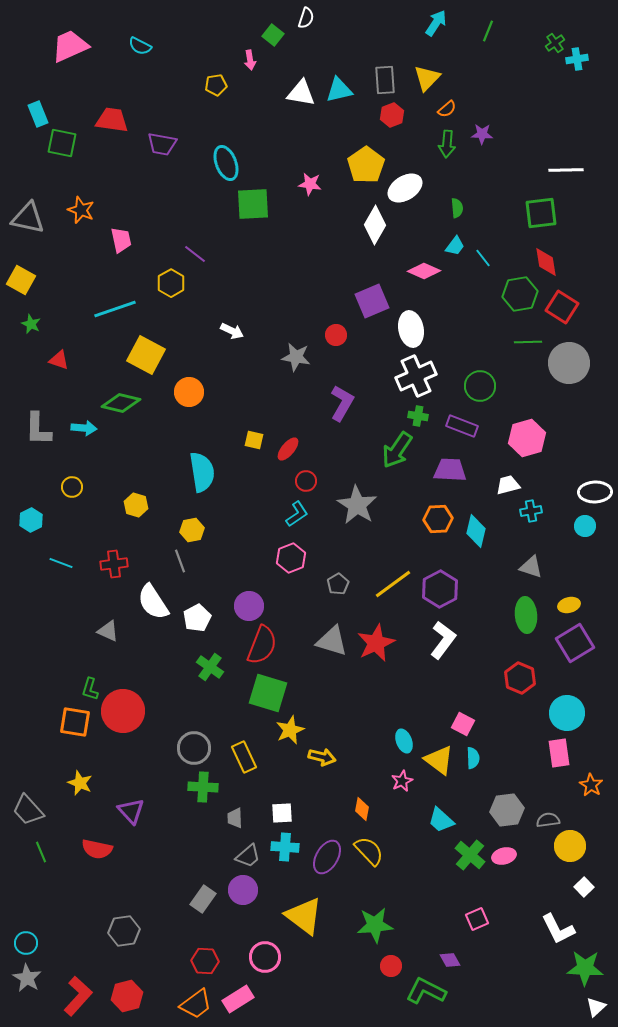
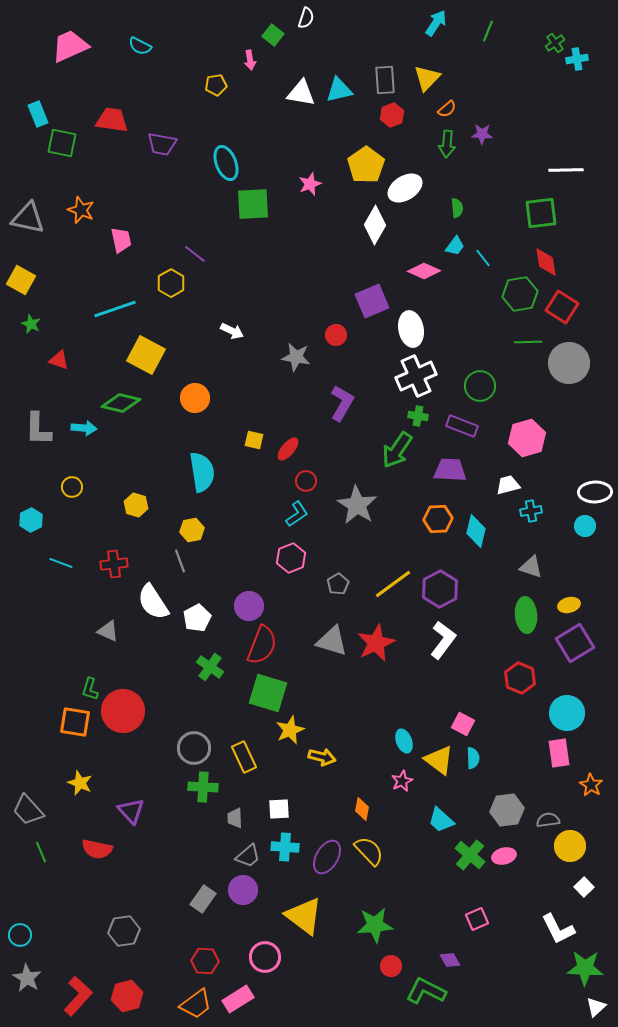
pink star at (310, 184): rotated 30 degrees counterclockwise
orange circle at (189, 392): moved 6 px right, 6 px down
white square at (282, 813): moved 3 px left, 4 px up
cyan circle at (26, 943): moved 6 px left, 8 px up
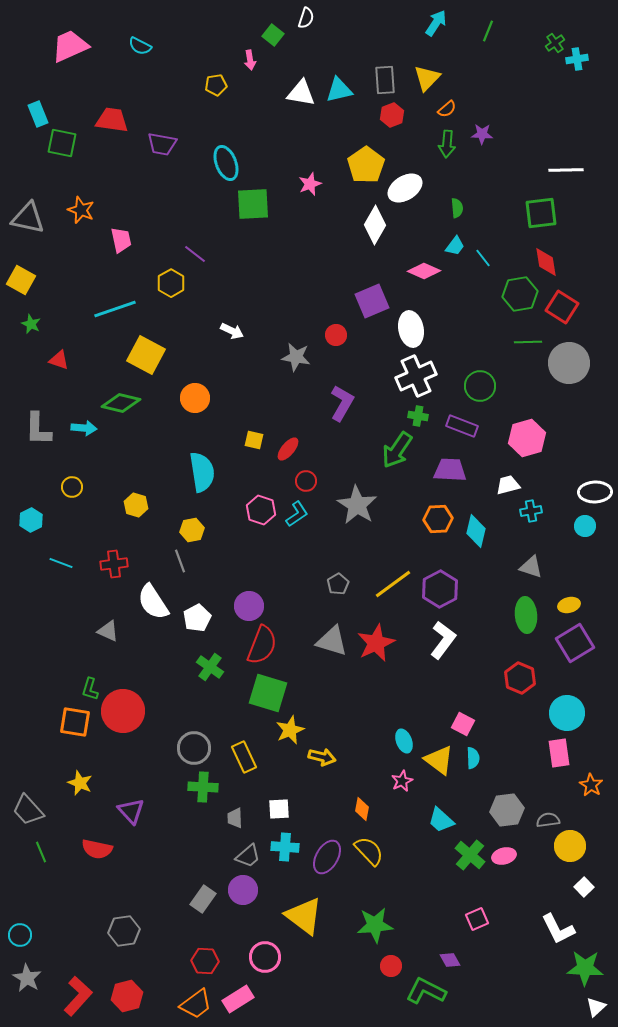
pink hexagon at (291, 558): moved 30 px left, 48 px up; rotated 20 degrees counterclockwise
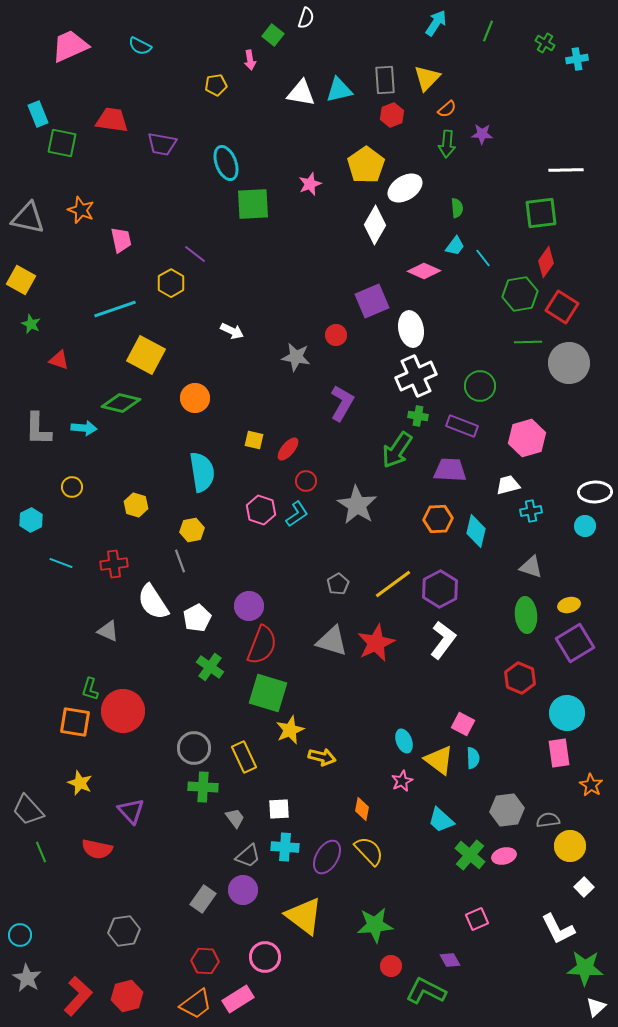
green cross at (555, 43): moved 10 px left; rotated 24 degrees counterclockwise
red diamond at (546, 262): rotated 44 degrees clockwise
gray trapezoid at (235, 818): rotated 145 degrees clockwise
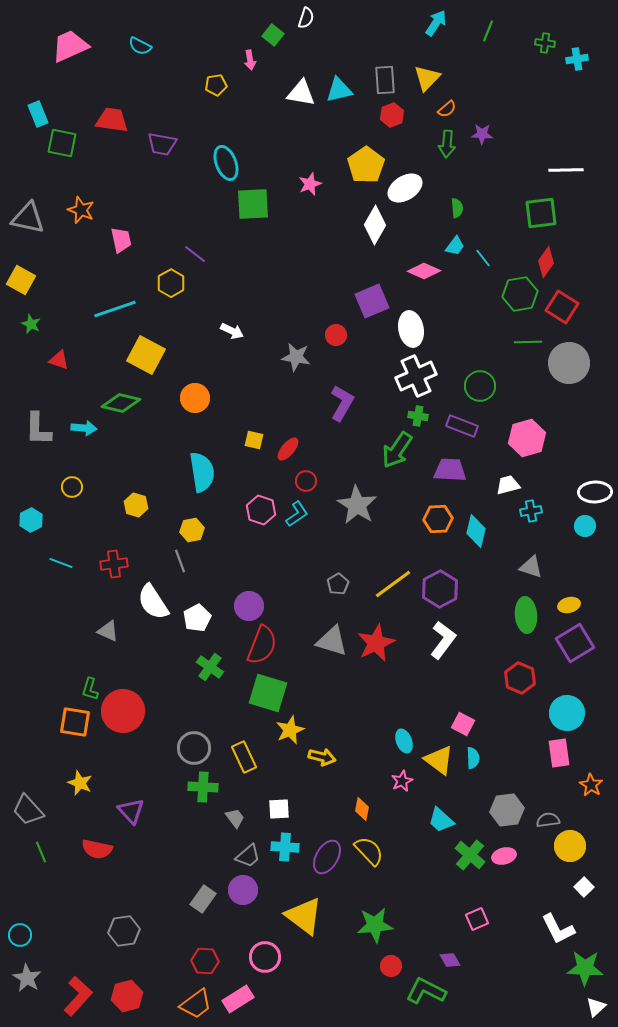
green cross at (545, 43): rotated 24 degrees counterclockwise
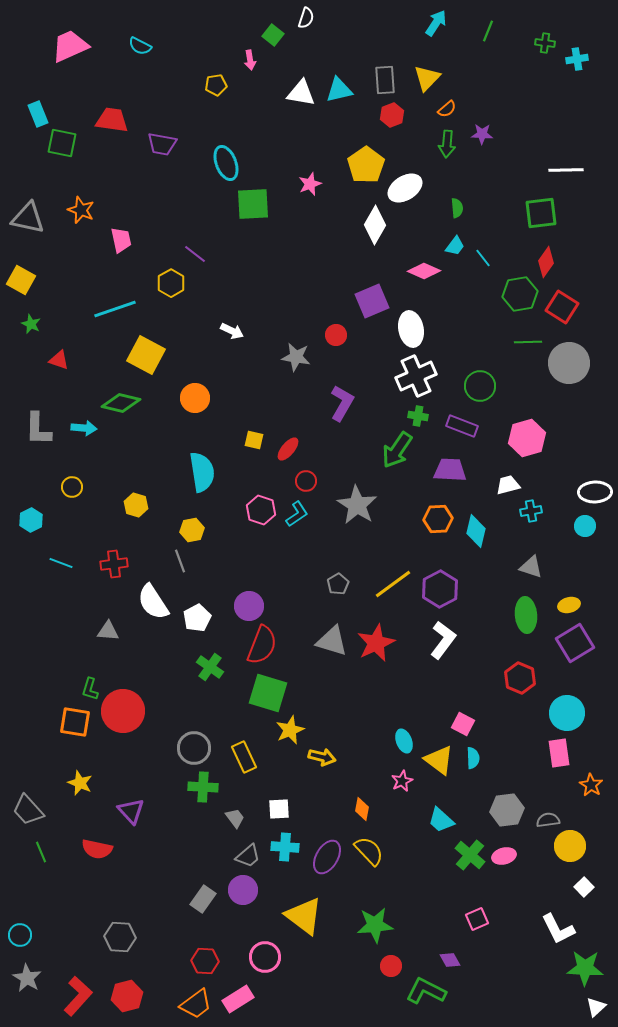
gray triangle at (108, 631): rotated 20 degrees counterclockwise
gray hexagon at (124, 931): moved 4 px left, 6 px down; rotated 12 degrees clockwise
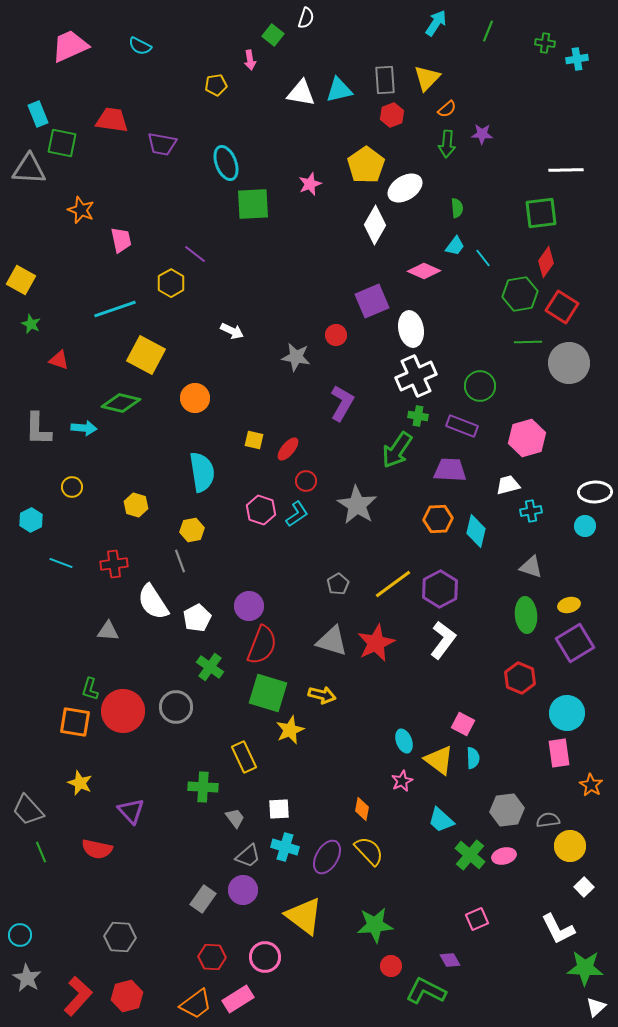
gray triangle at (28, 218): moved 1 px right, 49 px up; rotated 9 degrees counterclockwise
gray circle at (194, 748): moved 18 px left, 41 px up
yellow arrow at (322, 757): moved 62 px up
cyan cross at (285, 847): rotated 12 degrees clockwise
red hexagon at (205, 961): moved 7 px right, 4 px up
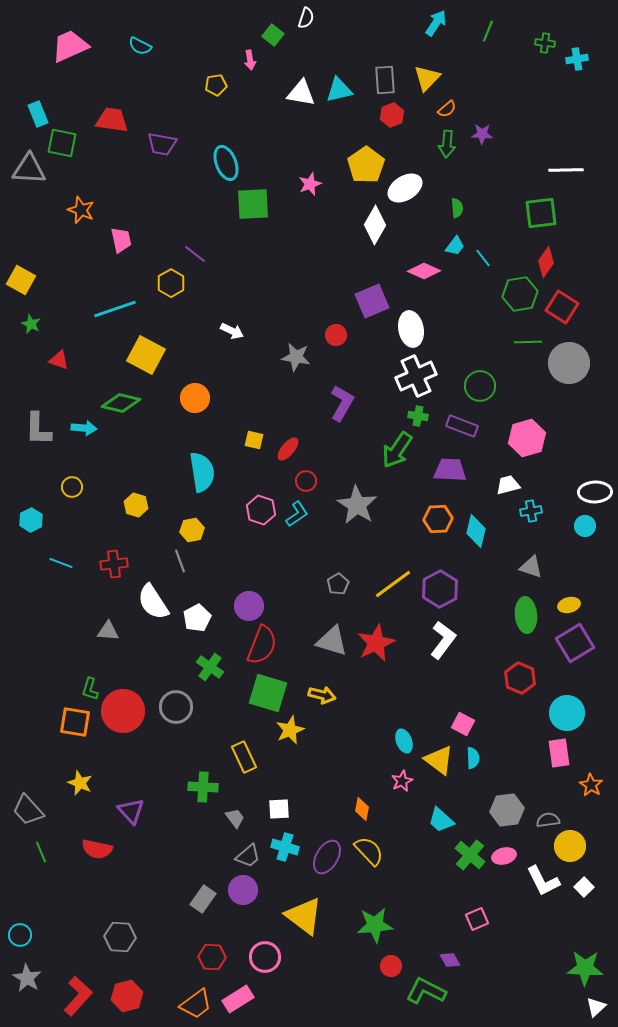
white L-shape at (558, 929): moved 15 px left, 48 px up
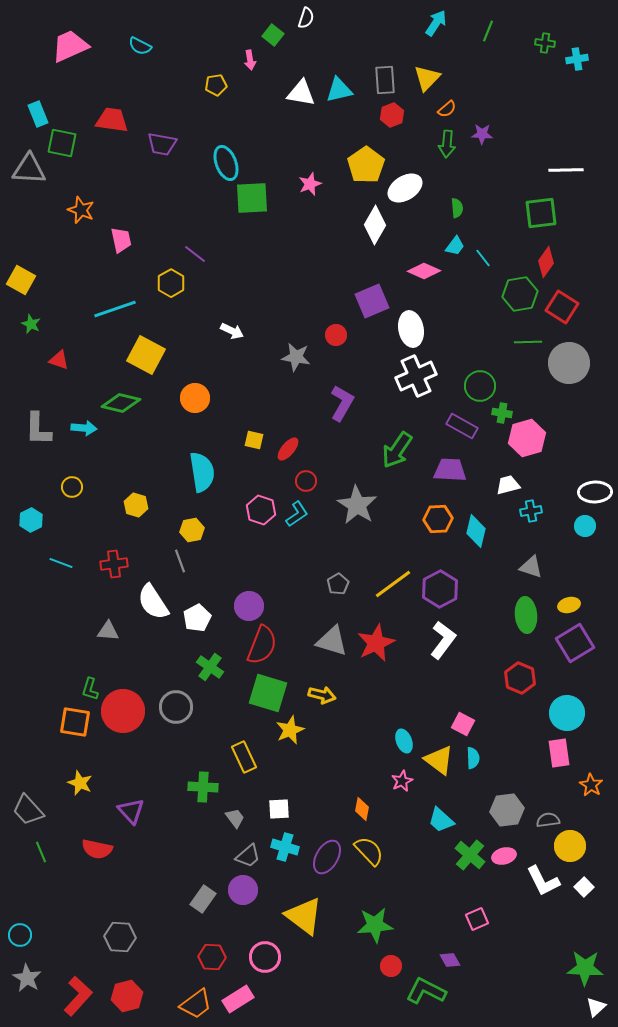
green square at (253, 204): moved 1 px left, 6 px up
green cross at (418, 416): moved 84 px right, 3 px up
purple rectangle at (462, 426): rotated 8 degrees clockwise
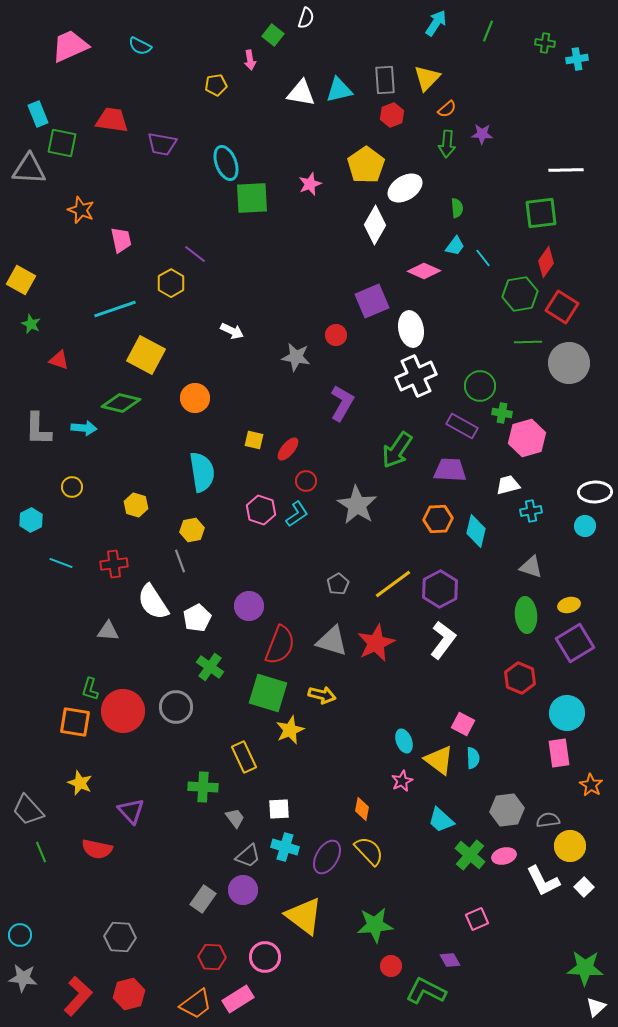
red semicircle at (262, 645): moved 18 px right
gray star at (27, 978): moved 4 px left; rotated 24 degrees counterclockwise
red hexagon at (127, 996): moved 2 px right, 2 px up
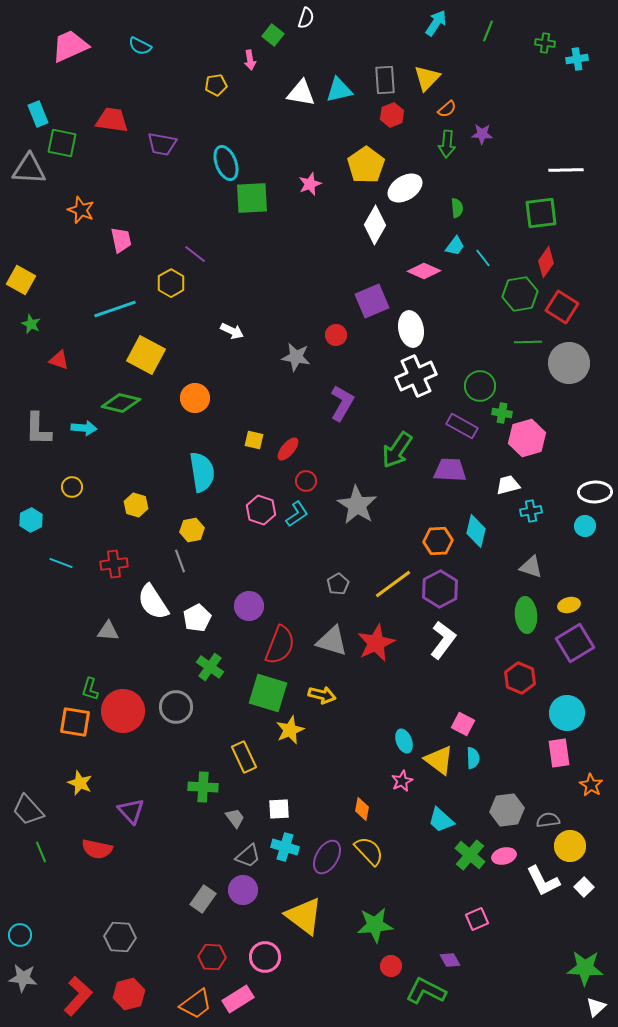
orange hexagon at (438, 519): moved 22 px down
